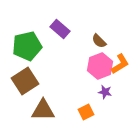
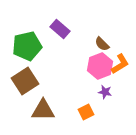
brown semicircle: moved 3 px right, 3 px down
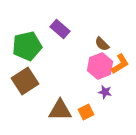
brown triangle: moved 17 px right
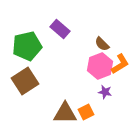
brown triangle: moved 5 px right, 3 px down
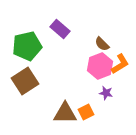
purple star: moved 1 px right, 1 px down
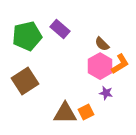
green pentagon: moved 10 px up
pink hexagon: rotated 10 degrees counterclockwise
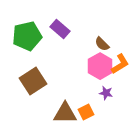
brown square: moved 8 px right
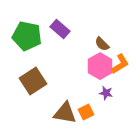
green pentagon: rotated 24 degrees clockwise
brown triangle: rotated 10 degrees clockwise
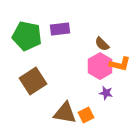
purple rectangle: rotated 48 degrees counterclockwise
orange L-shape: rotated 45 degrees clockwise
orange square: moved 3 px down
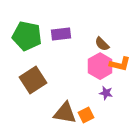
purple rectangle: moved 1 px right, 5 px down
brown square: moved 1 px up
